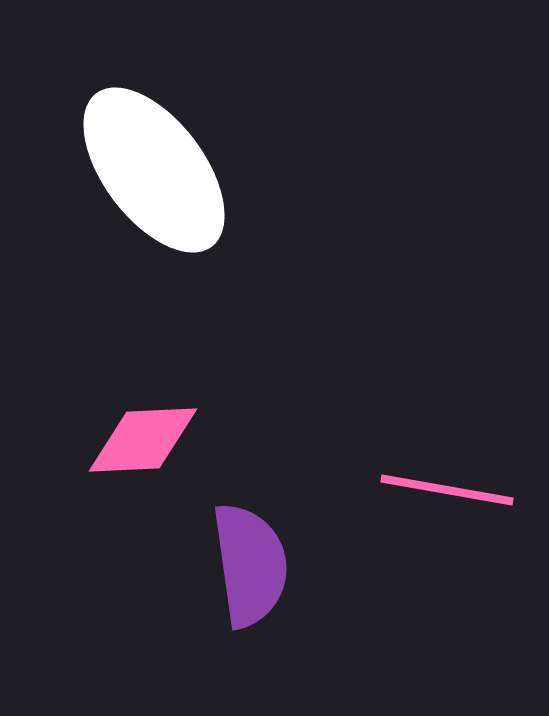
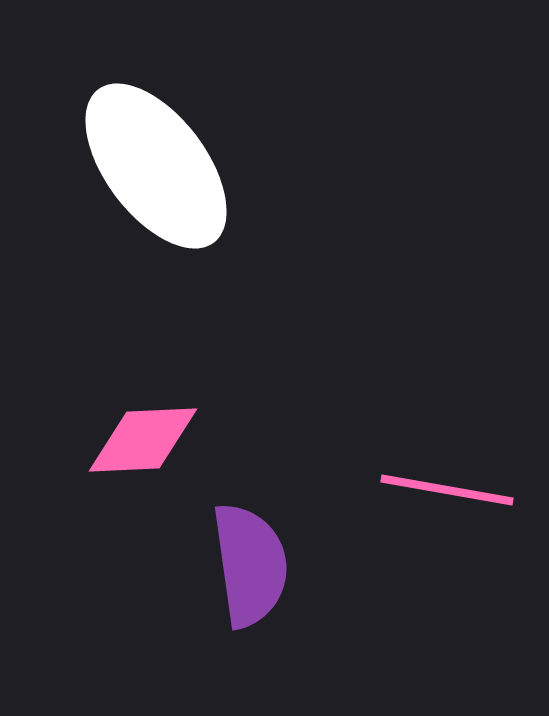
white ellipse: moved 2 px right, 4 px up
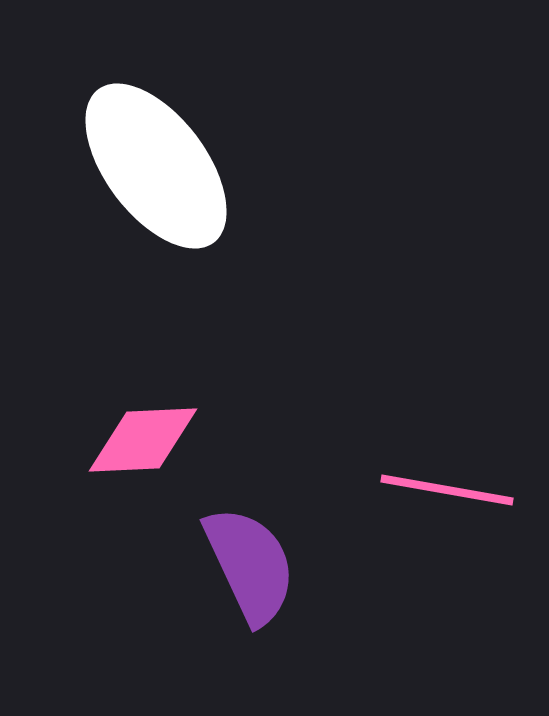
purple semicircle: rotated 17 degrees counterclockwise
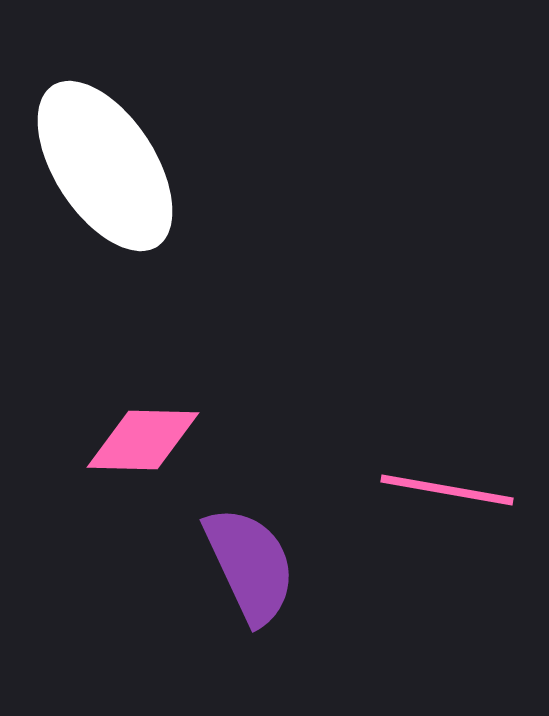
white ellipse: moved 51 px left; rotated 4 degrees clockwise
pink diamond: rotated 4 degrees clockwise
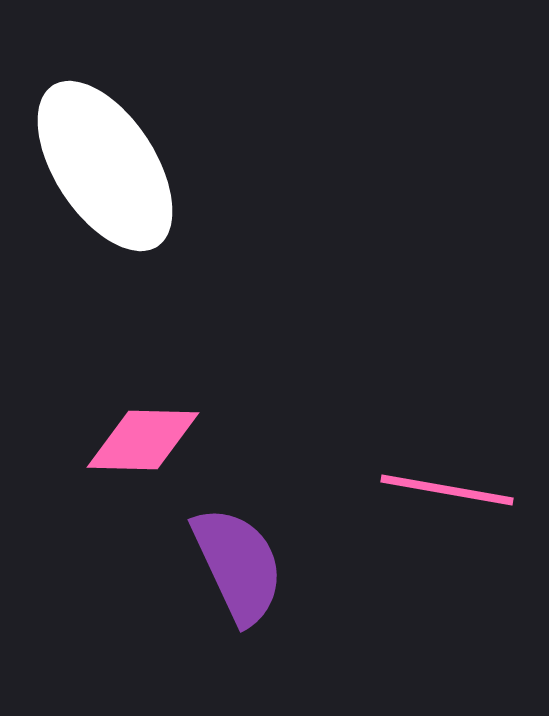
purple semicircle: moved 12 px left
